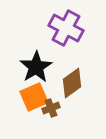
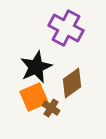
black star: rotated 8 degrees clockwise
brown cross: rotated 36 degrees counterclockwise
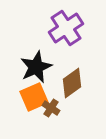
purple cross: rotated 28 degrees clockwise
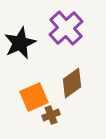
purple cross: rotated 8 degrees counterclockwise
black star: moved 16 px left, 24 px up
brown cross: moved 7 px down; rotated 36 degrees clockwise
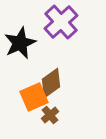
purple cross: moved 5 px left, 6 px up
brown diamond: moved 21 px left
brown cross: moved 1 px left; rotated 18 degrees counterclockwise
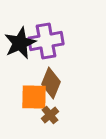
purple cross: moved 15 px left, 19 px down; rotated 32 degrees clockwise
brown diamond: rotated 32 degrees counterclockwise
orange square: rotated 24 degrees clockwise
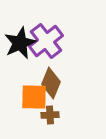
purple cross: rotated 28 degrees counterclockwise
brown cross: rotated 36 degrees clockwise
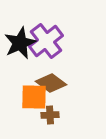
brown diamond: rotated 76 degrees counterclockwise
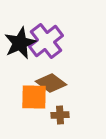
brown cross: moved 10 px right
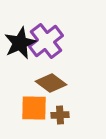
orange square: moved 11 px down
